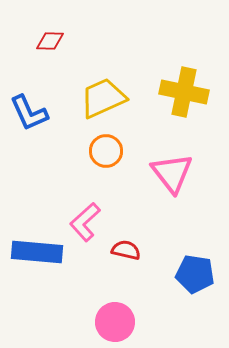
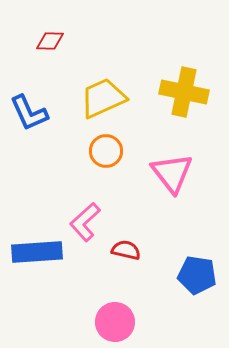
blue rectangle: rotated 9 degrees counterclockwise
blue pentagon: moved 2 px right, 1 px down
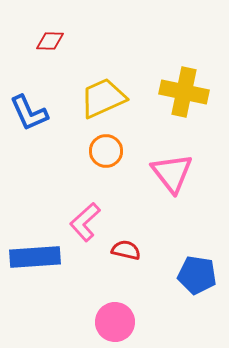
blue rectangle: moved 2 px left, 5 px down
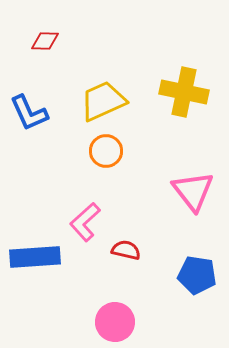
red diamond: moved 5 px left
yellow trapezoid: moved 3 px down
pink triangle: moved 21 px right, 18 px down
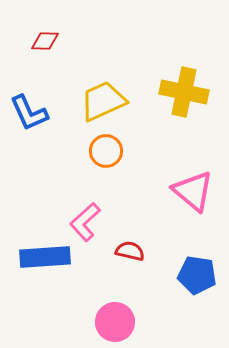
pink triangle: rotated 12 degrees counterclockwise
red semicircle: moved 4 px right, 1 px down
blue rectangle: moved 10 px right
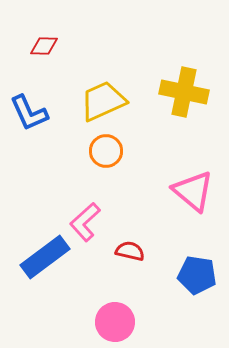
red diamond: moved 1 px left, 5 px down
blue rectangle: rotated 33 degrees counterclockwise
